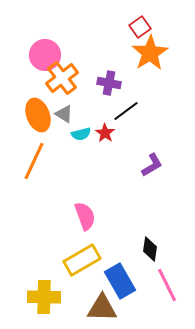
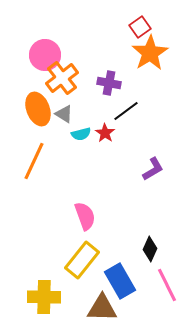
orange ellipse: moved 6 px up
purple L-shape: moved 1 px right, 4 px down
black diamond: rotated 15 degrees clockwise
yellow rectangle: rotated 21 degrees counterclockwise
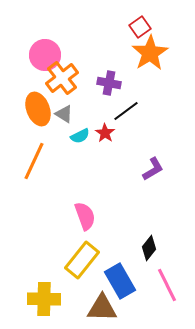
cyan semicircle: moved 1 px left, 2 px down; rotated 12 degrees counterclockwise
black diamond: moved 1 px left, 1 px up; rotated 15 degrees clockwise
yellow cross: moved 2 px down
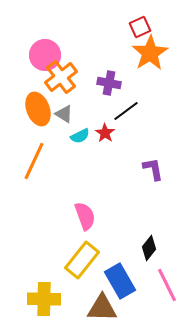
red square: rotated 10 degrees clockwise
orange cross: moved 1 px left, 1 px up
purple L-shape: rotated 70 degrees counterclockwise
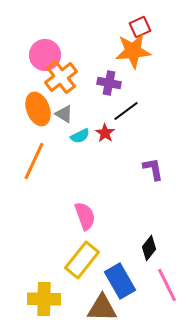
orange star: moved 17 px left, 2 px up; rotated 27 degrees clockwise
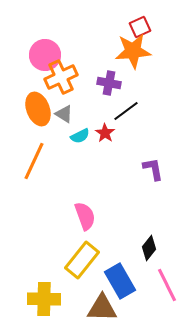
orange cross: rotated 12 degrees clockwise
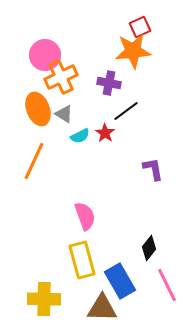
yellow rectangle: rotated 54 degrees counterclockwise
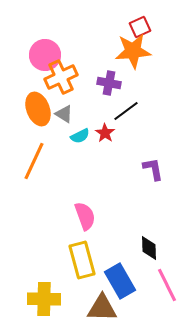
black diamond: rotated 40 degrees counterclockwise
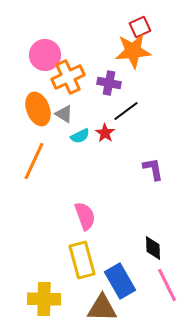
orange cross: moved 7 px right
black diamond: moved 4 px right
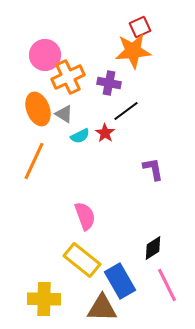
black diamond: rotated 60 degrees clockwise
yellow rectangle: rotated 36 degrees counterclockwise
